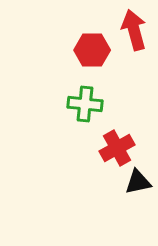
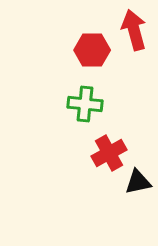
red cross: moved 8 px left, 5 px down
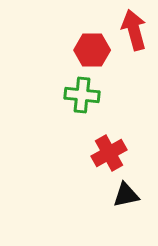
green cross: moved 3 px left, 9 px up
black triangle: moved 12 px left, 13 px down
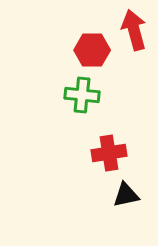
red cross: rotated 20 degrees clockwise
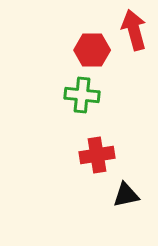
red cross: moved 12 px left, 2 px down
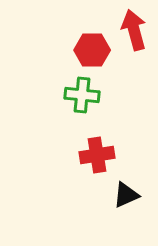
black triangle: rotated 12 degrees counterclockwise
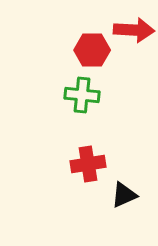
red arrow: rotated 108 degrees clockwise
red cross: moved 9 px left, 9 px down
black triangle: moved 2 px left
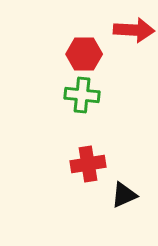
red hexagon: moved 8 px left, 4 px down
